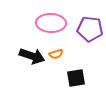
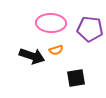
orange semicircle: moved 4 px up
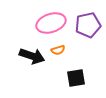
pink ellipse: rotated 20 degrees counterclockwise
purple pentagon: moved 2 px left, 4 px up; rotated 20 degrees counterclockwise
orange semicircle: moved 2 px right
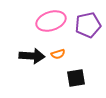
pink ellipse: moved 2 px up
orange semicircle: moved 4 px down
black arrow: rotated 15 degrees counterclockwise
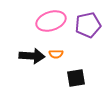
orange semicircle: moved 2 px left; rotated 16 degrees clockwise
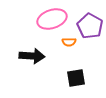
pink ellipse: moved 1 px right, 2 px up
purple pentagon: moved 2 px right, 1 px down; rotated 30 degrees counterclockwise
orange semicircle: moved 13 px right, 12 px up
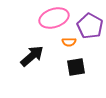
pink ellipse: moved 2 px right, 1 px up
black arrow: rotated 45 degrees counterclockwise
black square: moved 11 px up
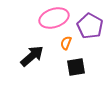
orange semicircle: moved 3 px left, 1 px down; rotated 112 degrees clockwise
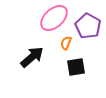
pink ellipse: rotated 24 degrees counterclockwise
purple pentagon: moved 2 px left
black arrow: moved 1 px down
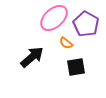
purple pentagon: moved 2 px left, 2 px up
orange semicircle: rotated 72 degrees counterclockwise
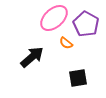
black square: moved 2 px right, 11 px down
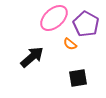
orange semicircle: moved 4 px right, 1 px down
